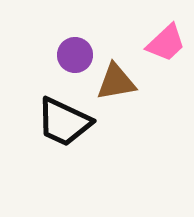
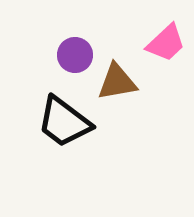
brown triangle: moved 1 px right
black trapezoid: rotated 12 degrees clockwise
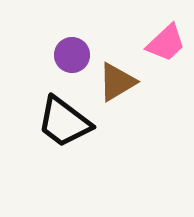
purple circle: moved 3 px left
brown triangle: rotated 21 degrees counterclockwise
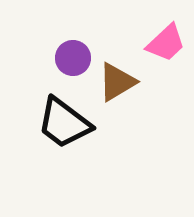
purple circle: moved 1 px right, 3 px down
black trapezoid: moved 1 px down
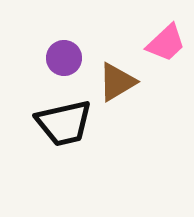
purple circle: moved 9 px left
black trapezoid: rotated 50 degrees counterclockwise
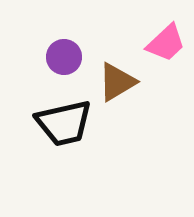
purple circle: moved 1 px up
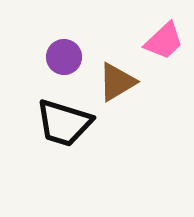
pink trapezoid: moved 2 px left, 2 px up
black trapezoid: rotated 30 degrees clockwise
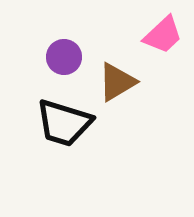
pink trapezoid: moved 1 px left, 6 px up
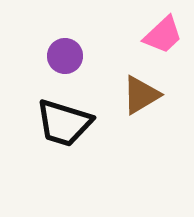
purple circle: moved 1 px right, 1 px up
brown triangle: moved 24 px right, 13 px down
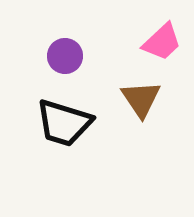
pink trapezoid: moved 1 px left, 7 px down
brown triangle: moved 4 px down; rotated 33 degrees counterclockwise
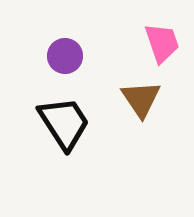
pink trapezoid: moved 1 px down; rotated 66 degrees counterclockwise
black trapezoid: rotated 140 degrees counterclockwise
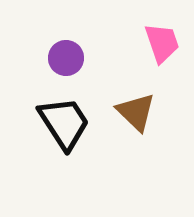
purple circle: moved 1 px right, 2 px down
brown triangle: moved 5 px left, 13 px down; rotated 12 degrees counterclockwise
